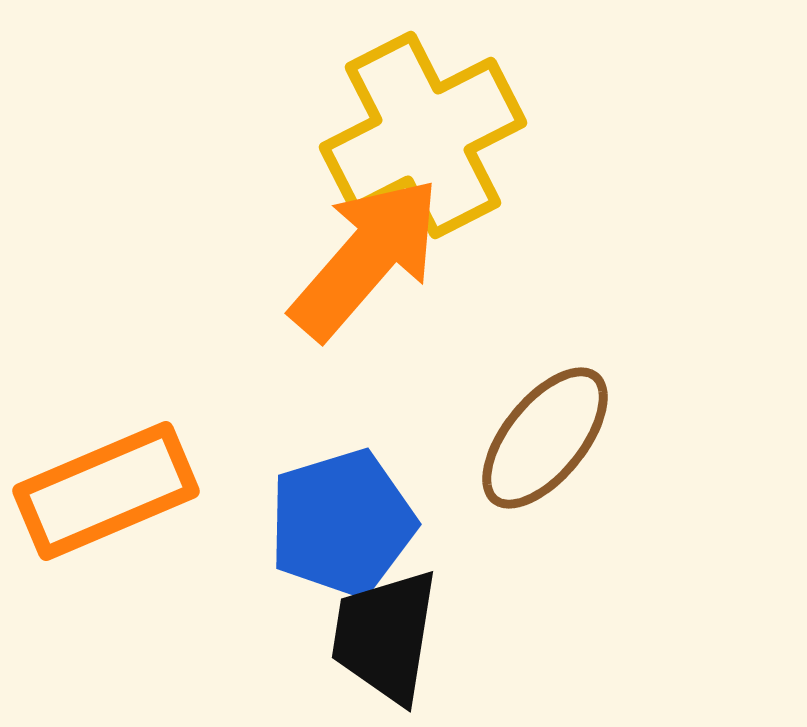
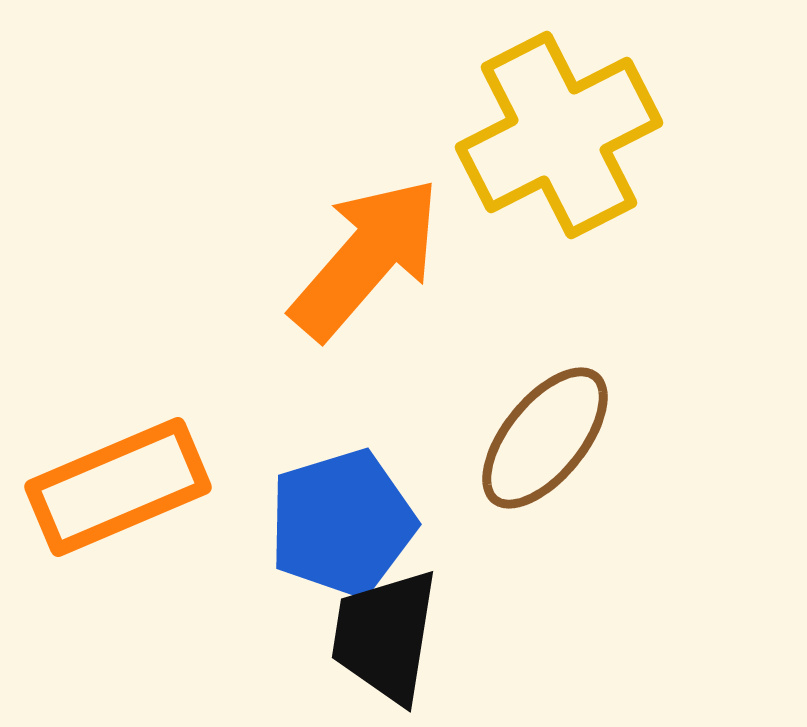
yellow cross: moved 136 px right
orange rectangle: moved 12 px right, 4 px up
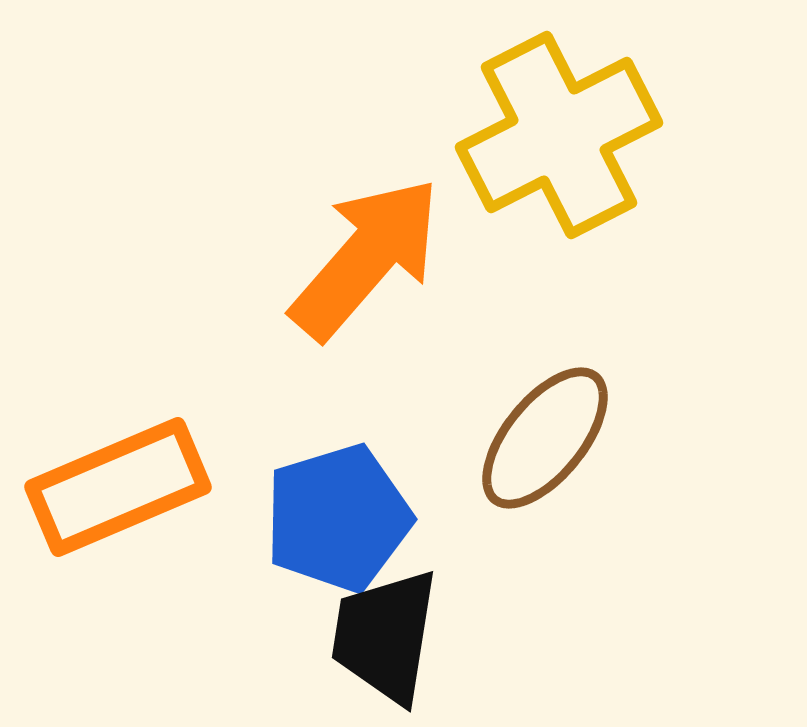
blue pentagon: moved 4 px left, 5 px up
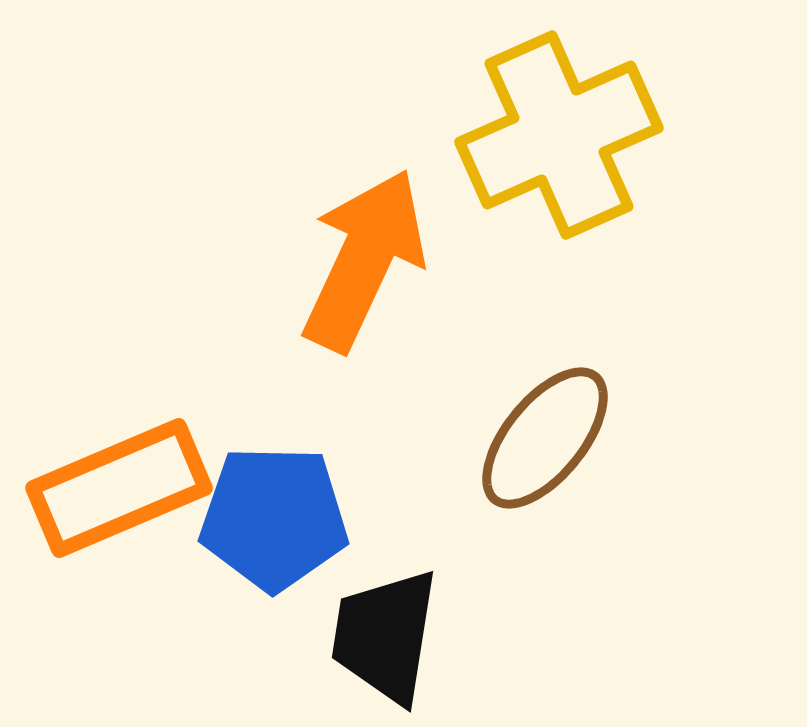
yellow cross: rotated 3 degrees clockwise
orange arrow: moved 2 px left, 2 px down; rotated 16 degrees counterclockwise
orange rectangle: moved 1 px right, 1 px down
blue pentagon: moved 64 px left; rotated 18 degrees clockwise
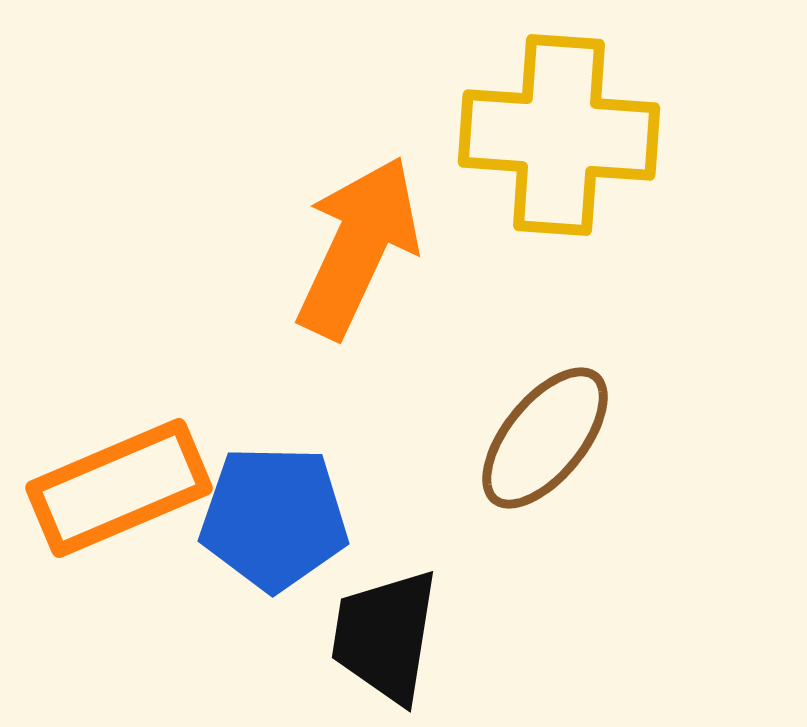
yellow cross: rotated 28 degrees clockwise
orange arrow: moved 6 px left, 13 px up
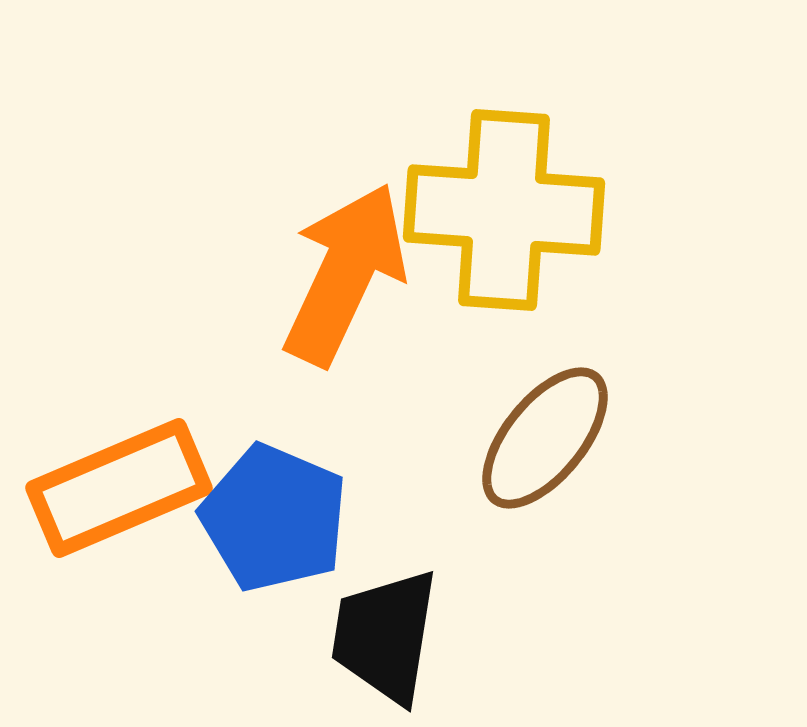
yellow cross: moved 55 px left, 75 px down
orange arrow: moved 13 px left, 27 px down
blue pentagon: rotated 22 degrees clockwise
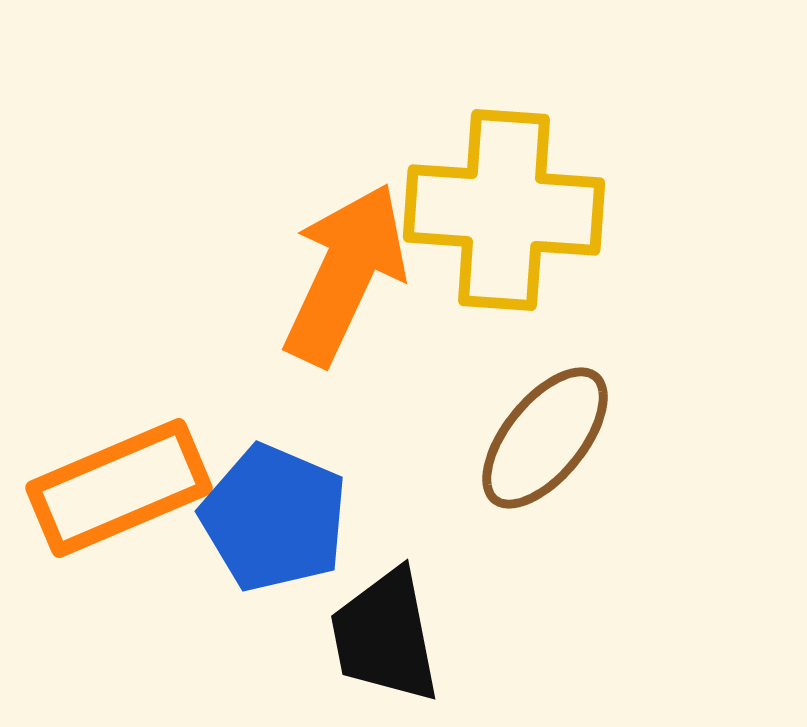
black trapezoid: rotated 20 degrees counterclockwise
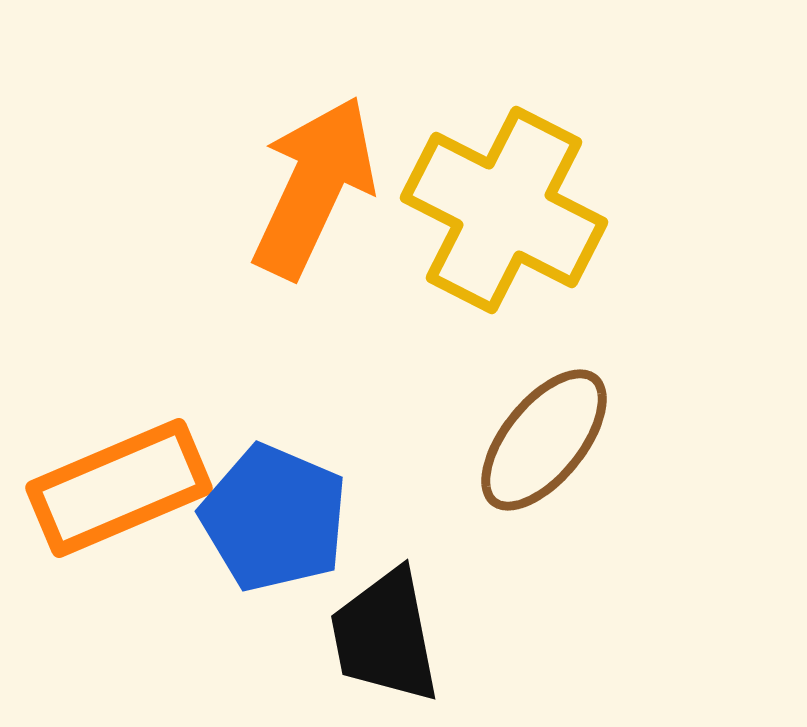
yellow cross: rotated 23 degrees clockwise
orange arrow: moved 31 px left, 87 px up
brown ellipse: moved 1 px left, 2 px down
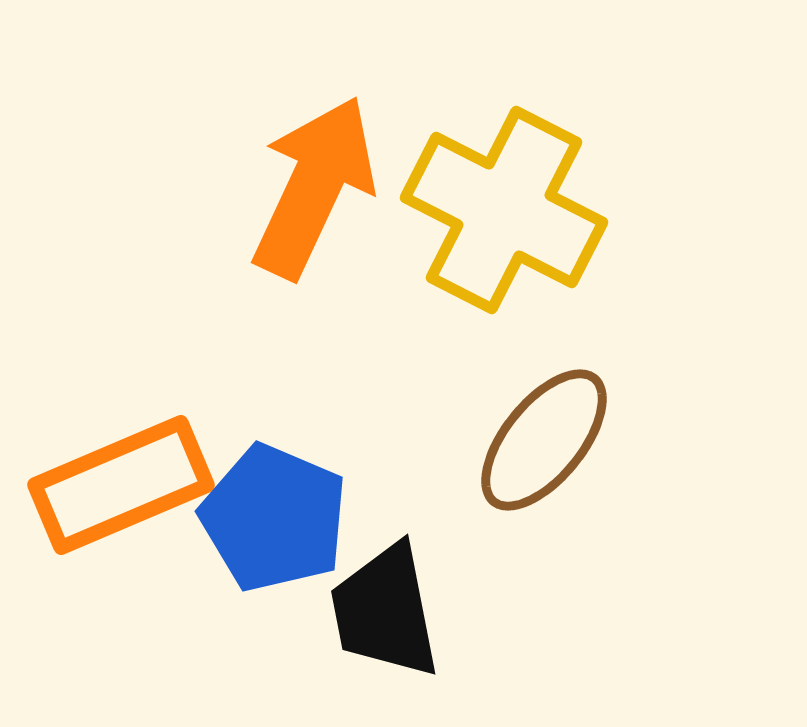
orange rectangle: moved 2 px right, 3 px up
black trapezoid: moved 25 px up
